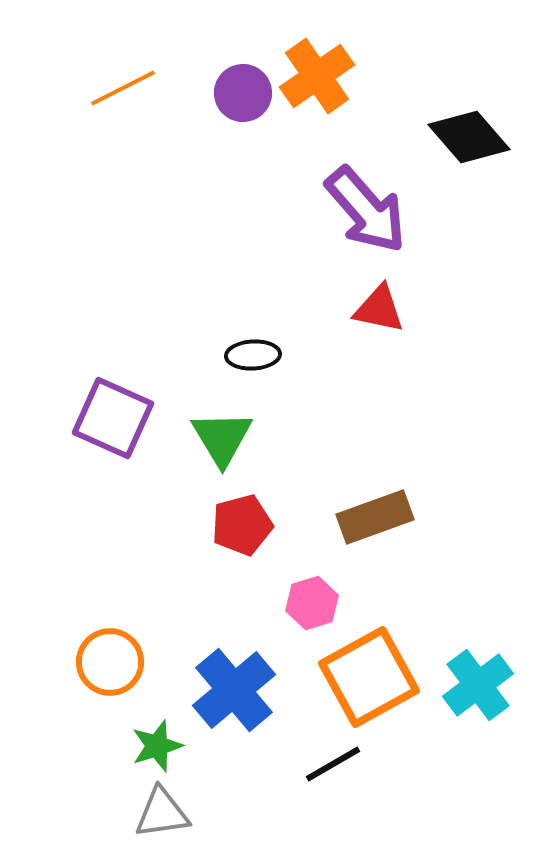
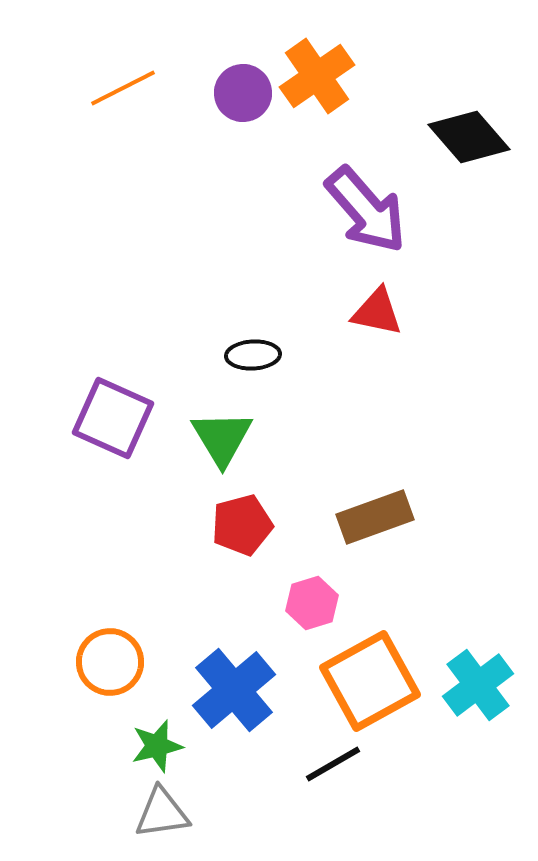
red triangle: moved 2 px left, 3 px down
orange square: moved 1 px right, 4 px down
green star: rotated 4 degrees clockwise
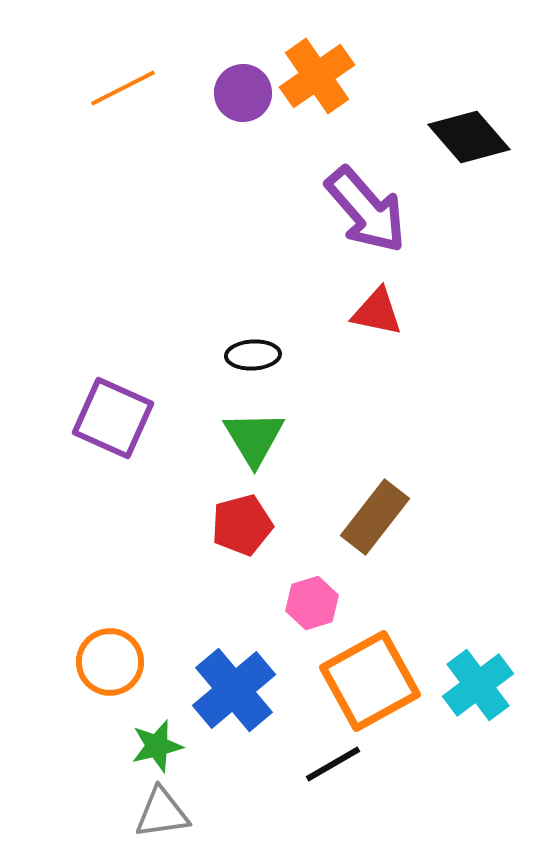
green triangle: moved 32 px right
brown rectangle: rotated 32 degrees counterclockwise
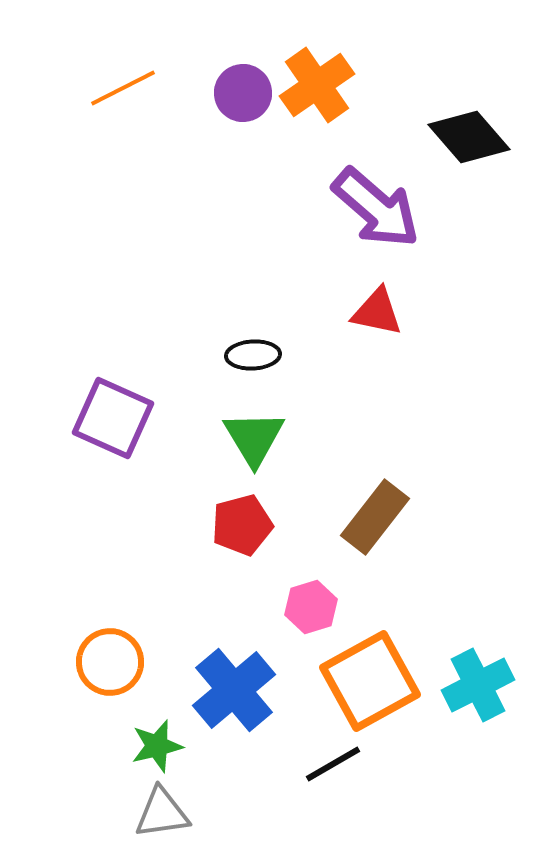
orange cross: moved 9 px down
purple arrow: moved 10 px right, 2 px up; rotated 8 degrees counterclockwise
pink hexagon: moved 1 px left, 4 px down
cyan cross: rotated 10 degrees clockwise
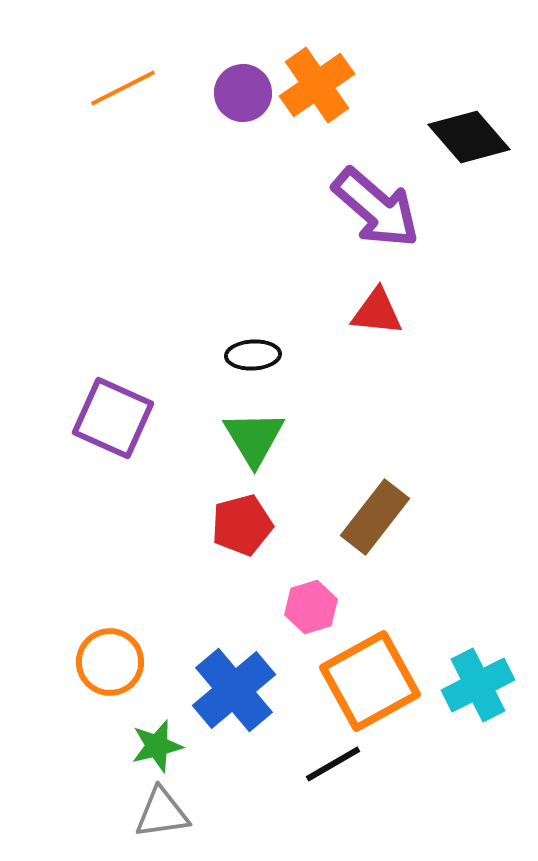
red triangle: rotated 6 degrees counterclockwise
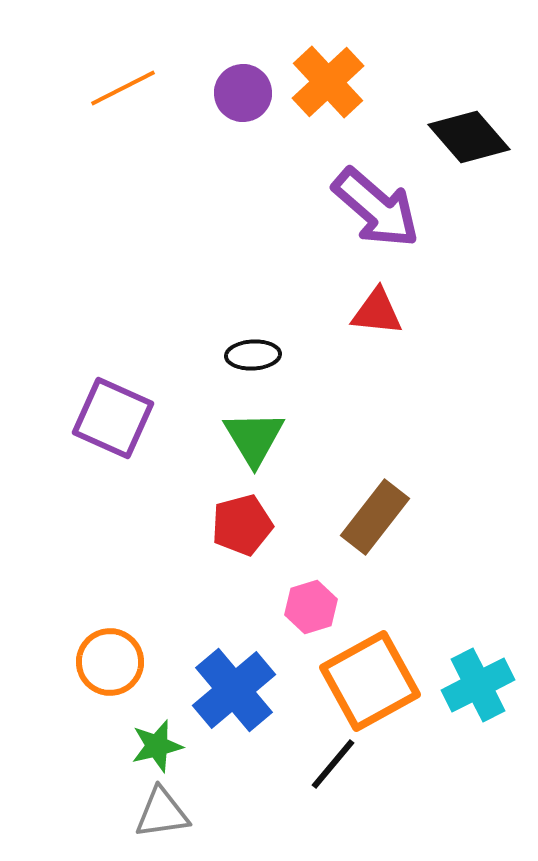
orange cross: moved 11 px right, 3 px up; rotated 8 degrees counterclockwise
black line: rotated 20 degrees counterclockwise
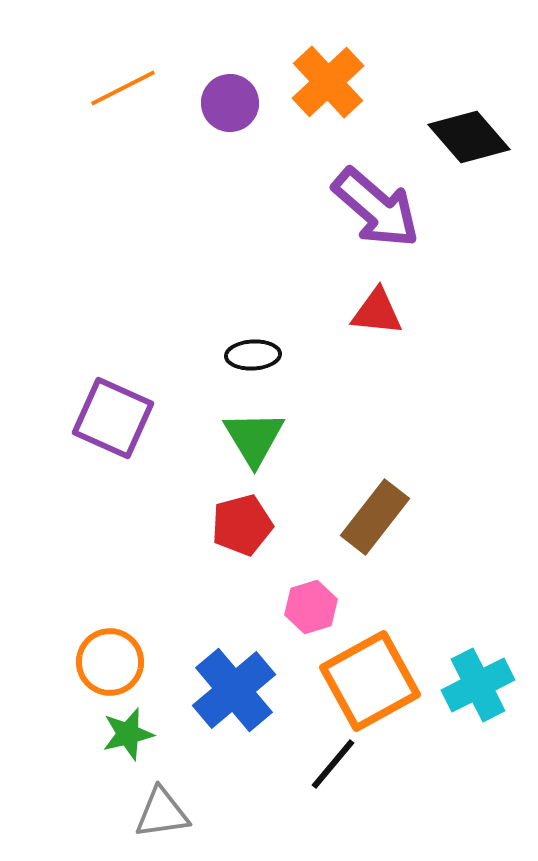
purple circle: moved 13 px left, 10 px down
green star: moved 29 px left, 12 px up
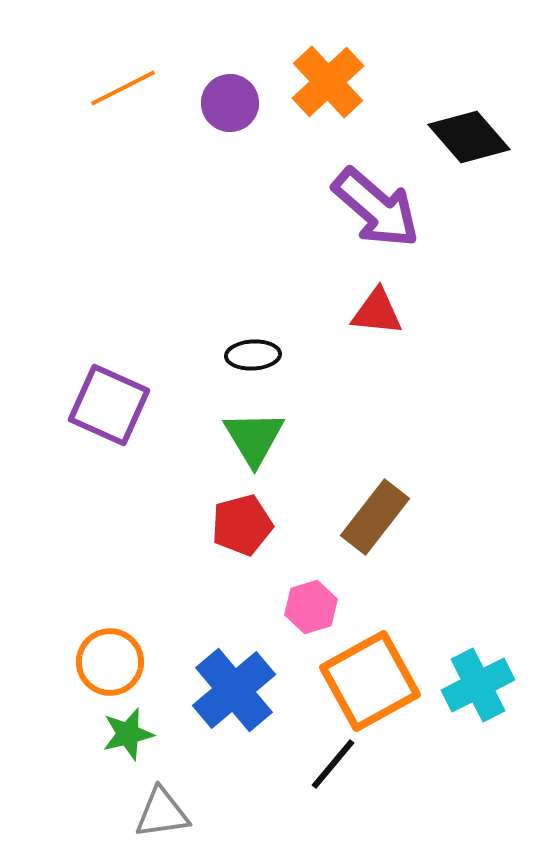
purple square: moved 4 px left, 13 px up
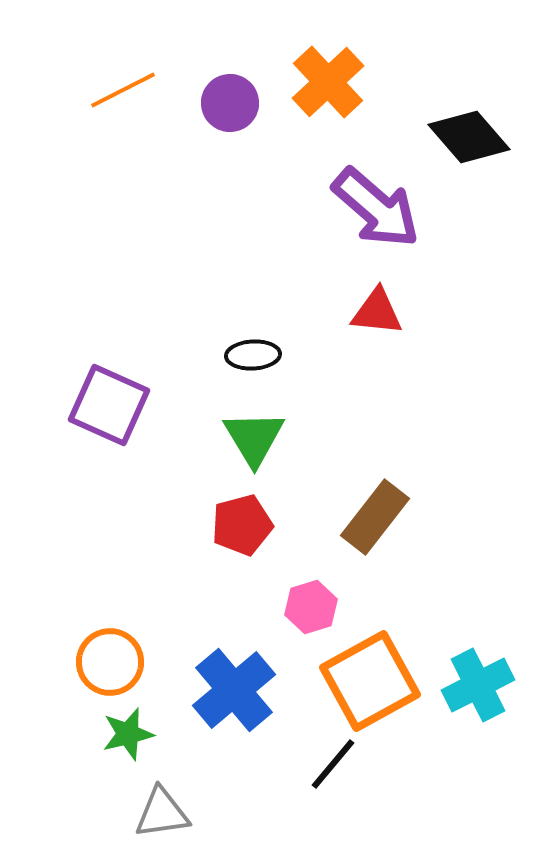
orange line: moved 2 px down
